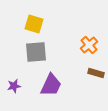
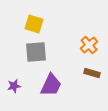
brown rectangle: moved 4 px left
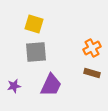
orange cross: moved 3 px right, 3 px down; rotated 12 degrees clockwise
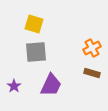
purple star: rotated 24 degrees counterclockwise
